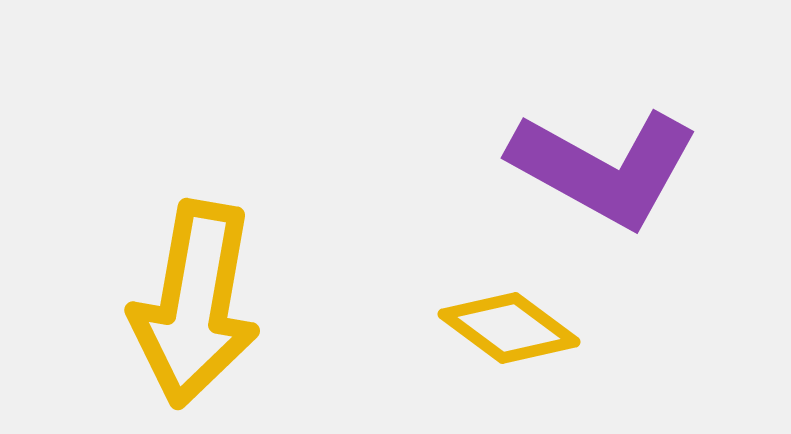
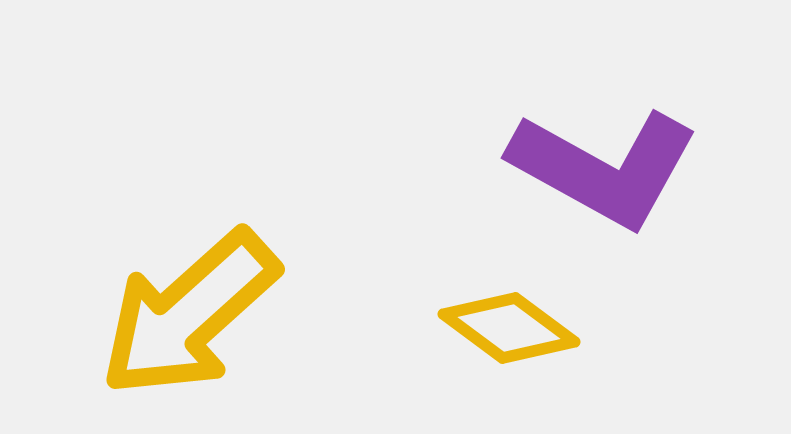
yellow arrow: moved 6 px left, 10 px down; rotated 38 degrees clockwise
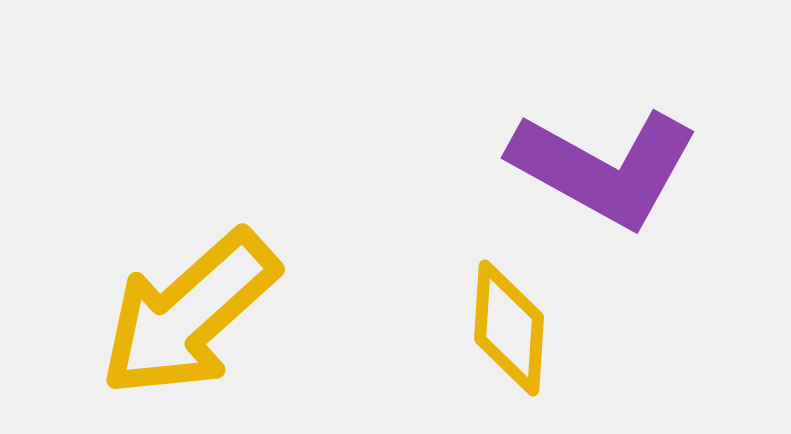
yellow diamond: rotated 57 degrees clockwise
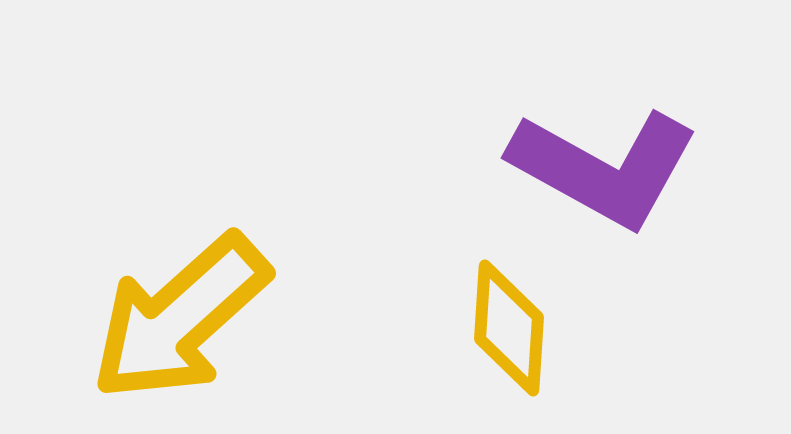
yellow arrow: moved 9 px left, 4 px down
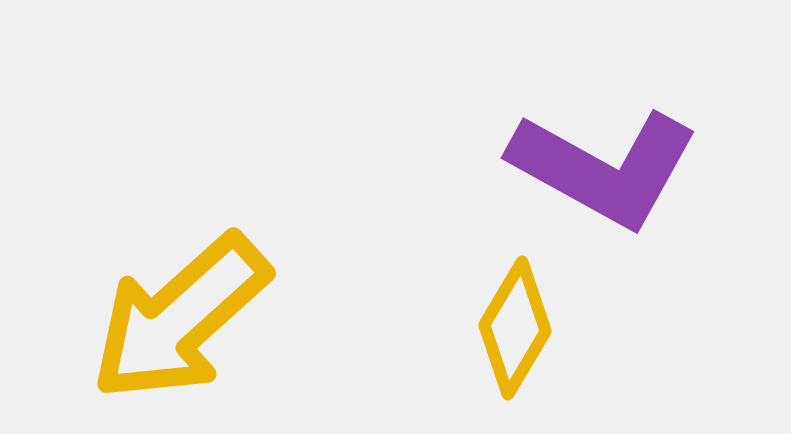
yellow diamond: moved 6 px right; rotated 27 degrees clockwise
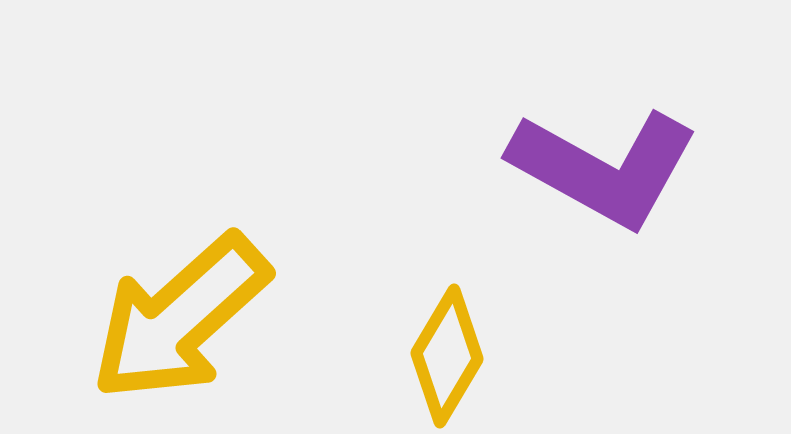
yellow diamond: moved 68 px left, 28 px down
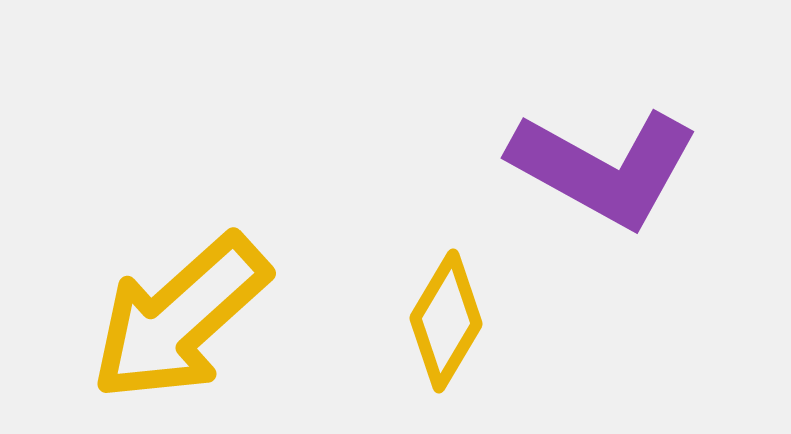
yellow diamond: moved 1 px left, 35 px up
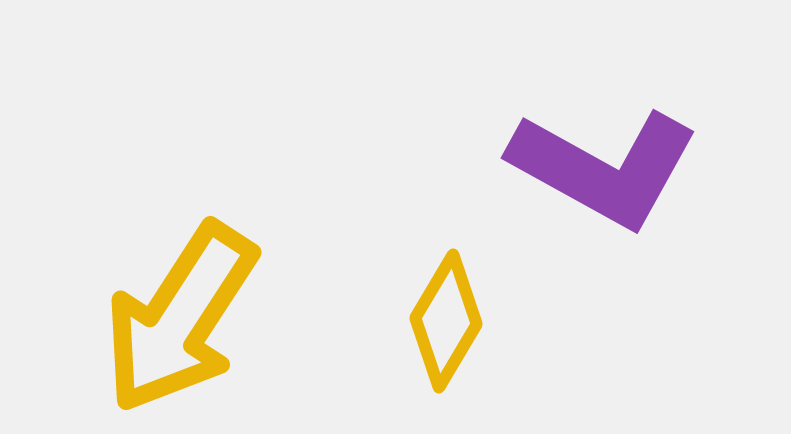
yellow arrow: rotated 15 degrees counterclockwise
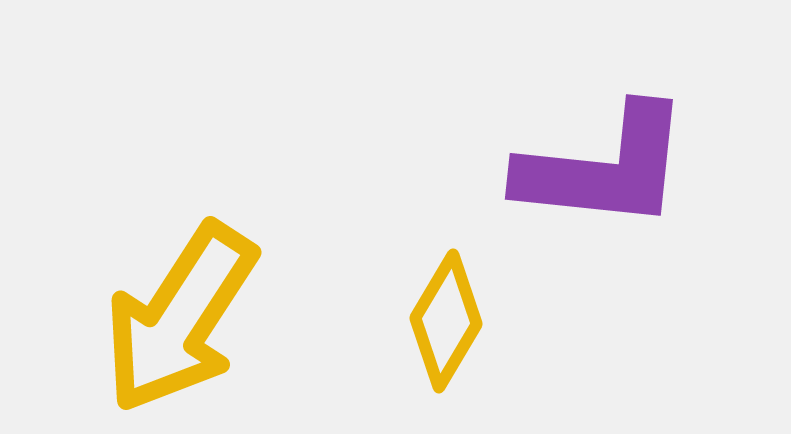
purple L-shape: rotated 23 degrees counterclockwise
